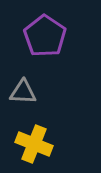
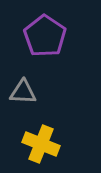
yellow cross: moved 7 px right
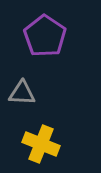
gray triangle: moved 1 px left, 1 px down
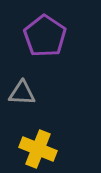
yellow cross: moved 3 px left, 5 px down
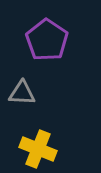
purple pentagon: moved 2 px right, 4 px down
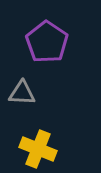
purple pentagon: moved 2 px down
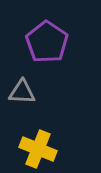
gray triangle: moved 1 px up
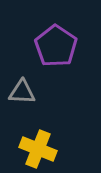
purple pentagon: moved 9 px right, 4 px down
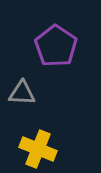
gray triangle: moved 1 px down
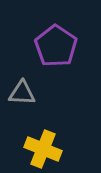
yellow cross: moved 5 px right
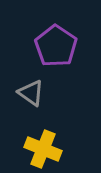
gray triangle: moved 9 px right; rotated 32 degrees clockwise
